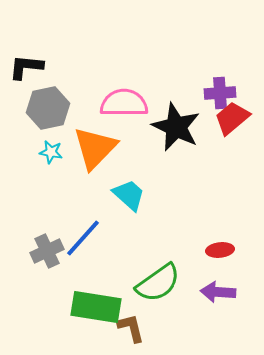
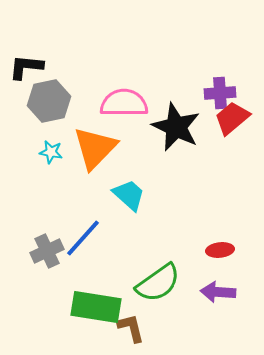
gray hexagon: moved 1 px right, 7 px up
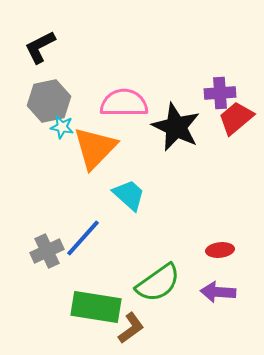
black L-shape: moved 14 px right, 20 px up; rotated 33 degrees counterclockwise
red trapezoid: moved 4 px right
cyan star: moved 11 px right, 25 px up
brown L-shape: rotated 68 degrees clockwise
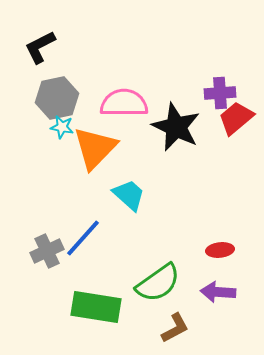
gray hexagon: moved 8 px right, 3 px up
brown L-shape: moved 44 px right; rotated 8 degrees clockwise
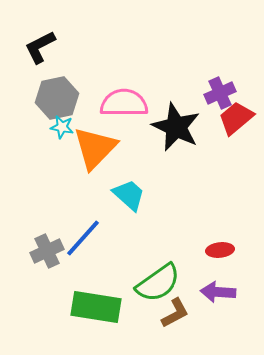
purple cross: rotated 20 degrees counterclockwise
brown L-shape: moved 15 px up
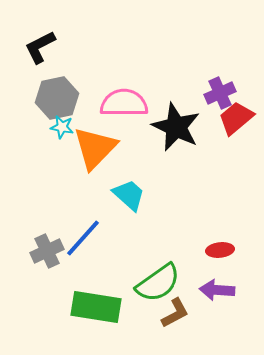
purple arrow: moved 1 px left, 2 px up
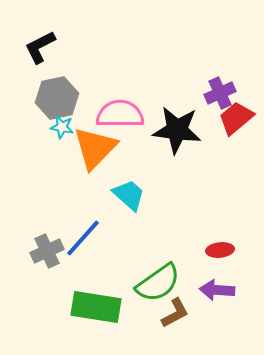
pink semicircle: moved 4 px left, 11 px down
black star: moved 1 px right, 3 px down; rotated 18 degrees counterclockwise
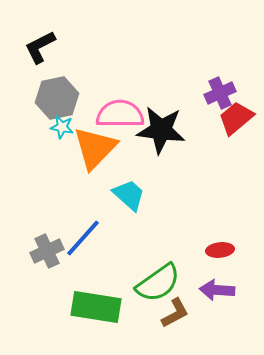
black star: moved 16 px left
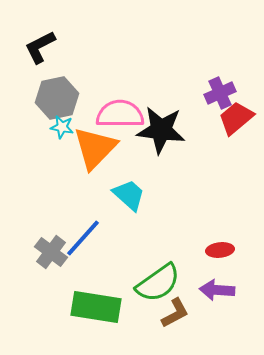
gray cross: moved 4 px right, 1 px down; rotated 28 degrees counterclockwise
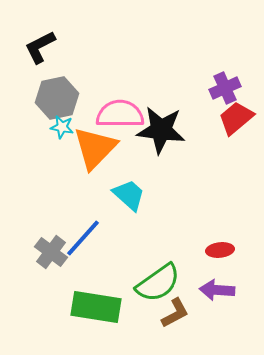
purple cross: moved 5 px right, 5 px up
